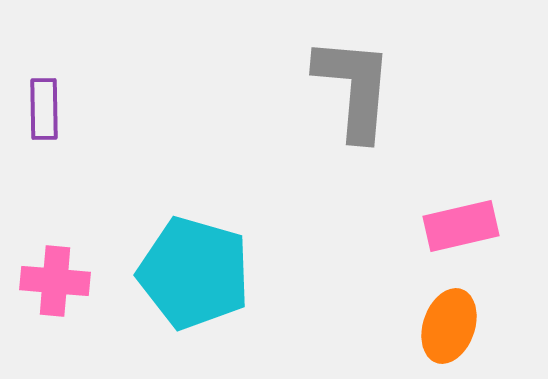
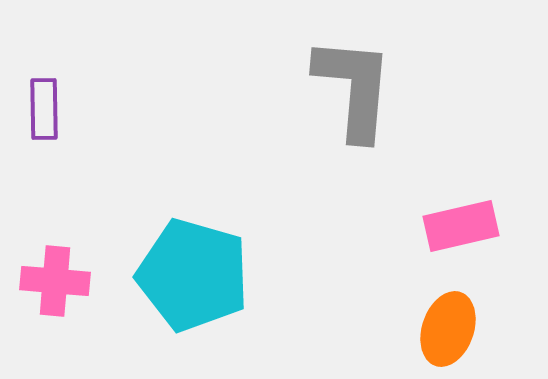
cyan pentagon: moved 1 px left, 2 px down
orange ellipse: moved 1 px left, 3 px down
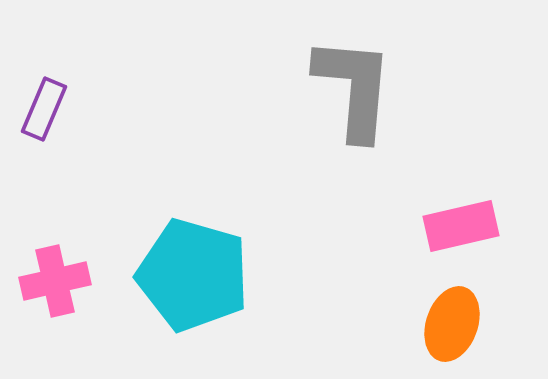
purple rectangle: rotated 24 degrees clockwise
pink cross: rotated 18 degrees counterclockwise
orange ellipse: moved 4 px right, 5 px up
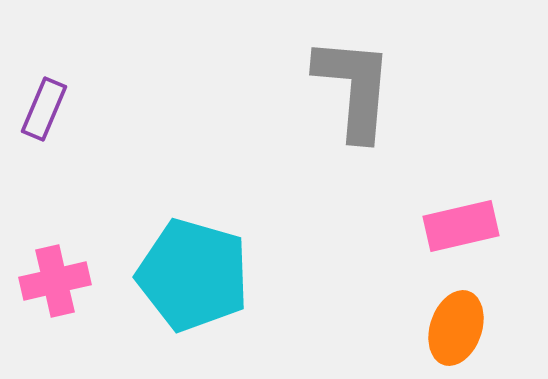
orange ellipse: moved 4 px right, 4 px down
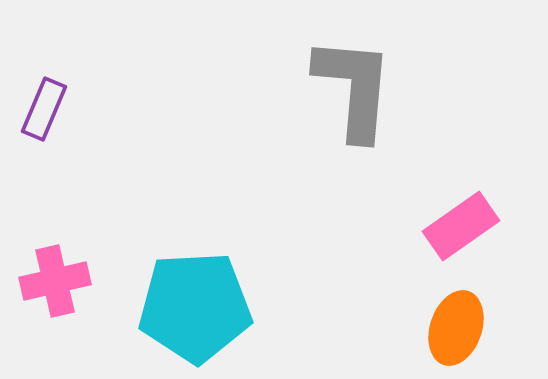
pink rectangle: rotated 22 degrees counterclockwise
cyan pentagon: moved 2 px right, 32 px down; rotated 19 degrees counterclockwise
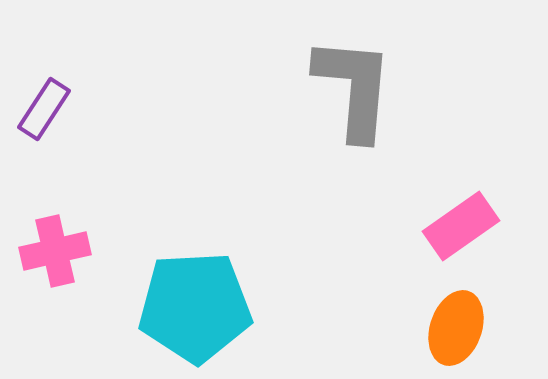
purple rectangle: rotated 10 degrees clockwise
pink cross: moved 30 px up
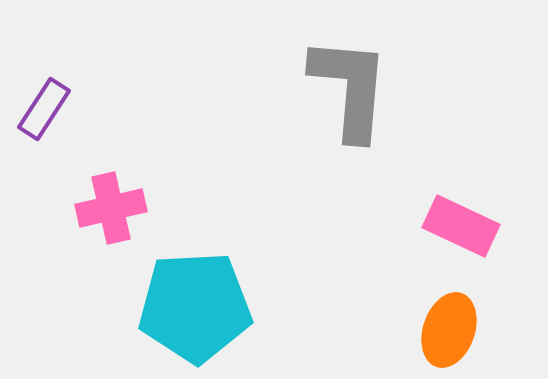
gray L-shape: moved 4 px left
pink rectangle: rotated 60 degrees clockwise
pink cross: moved 56 px right, 43 px up
orange ellipse: moved 7 px left, 2 px down
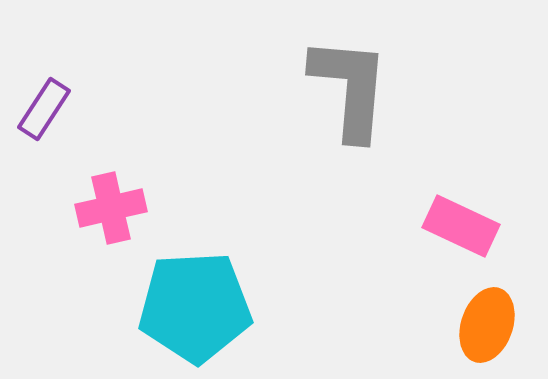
orange ellipse: moved 38 px right, 5 px up
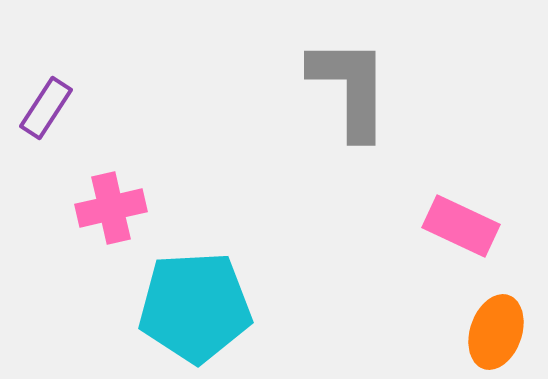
gray L-shape: rotated 5 degrees counterclockwise
purple rectangle: moved 2 px right, 1 px up
orange ellipse: moved 9 px right, 7 px down
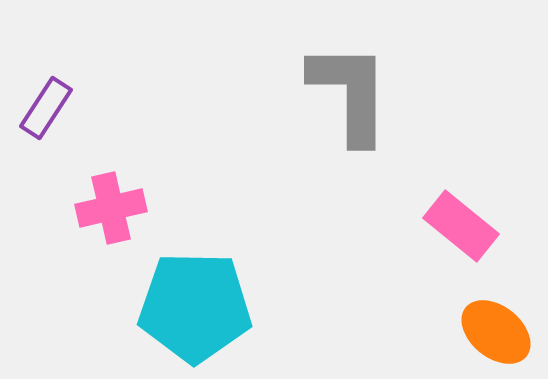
gray L-shape: moved 5 px down
pink rectangle: rotated 14 degrees clockwise
cyan pentagon: rotated 4 degrees clockwise
orange ellipse: rotated 70 degrees counterclockwise
